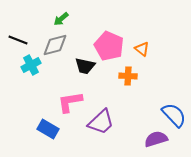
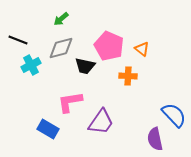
gray diamond: moved 6 px right, 3 px down
purple trapezoid: rotated 12 degrees counterclockwise
purple semicircle: moved 1 px left; rotated 85 degrees counterclockwise
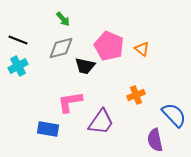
green arrow: moved 2 px right; rotated 91 degrees counterclockwise
cyan cross: moved 13 px left, 1 px down
orange cross: moved 8 px right, 19 px down; rotated 24 degrees counterclockwise
blue rectangle: rotated 20 degrees counterclockwise
purple semicircle: moved 1 px down
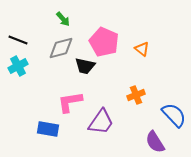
pink pentagon: moved 5 px left, 4 px up
purple semicircle: moved 2 px down; rotated 20 degrees counterclockwise
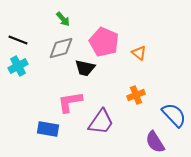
orange triangle: moved 3 px left, 4 px down
black trapezoid: moved 2 px down
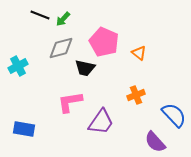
green arrow: rotated 84 degrees clockwise
black line: moved 22 px right, 25 px up
blue rectangle: moved 24 px left
purple semicircle: rotated 10 degrees counterclockwise
